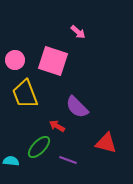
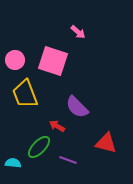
cyan semicircle: moved 2 px right, 2 px down
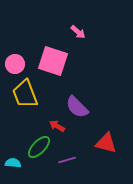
pink circle: moved 4 px down
purple line: moved 1 px left; rotated 36 degrees counterclockwise
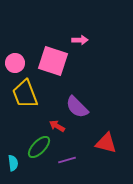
pink arrow: moved 2 px right, 8 px down; rotated 42 degrees counterclockwise
pink circle: moved 1 px up
cyan semicircle: rotated 77 degrees clockwise
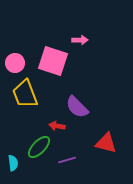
red arrow: rotated 21 degrees counterclockwise
